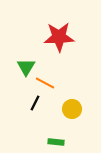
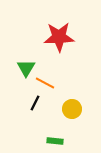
green triangle: moved 1 px down
green rectangle: moved 1 px left, 1 px up
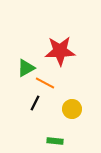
red star: moved 1 px right, 14 px down
green triangle: rotated 30 degrees clockwise
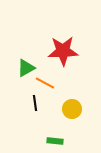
red star: moved 3 px right
black line: rotated 35 degrees counterclockwise
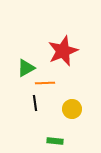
red star: rotated 20 degrees counterclockwise
orange line: rotated 30 degrees counterclockwise
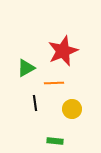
orange line: moved 9 px right
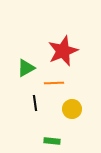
green rectangle: moved 3 px left
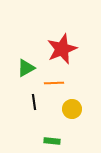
red star: moved 1 px left, 2 px up
black line: moved 1 px left, 1 px up
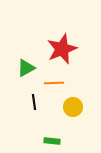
yellow circle: moved 1 px right, 2 px up
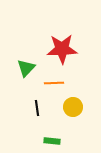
red star: rotated 20 degrees clockwise
green triangle: rotated 18 degrees counterclockwise
black line: moved 3 px right, 6 px down
